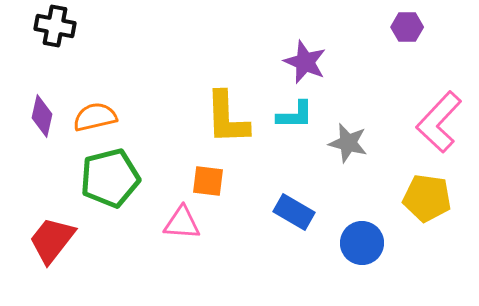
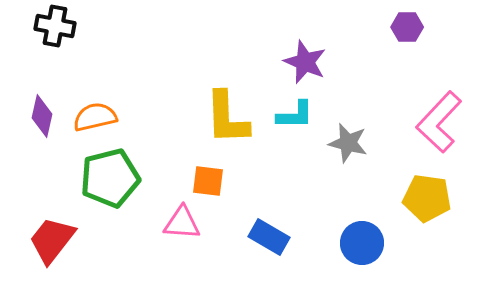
blue rectangle: moved 25 px left, 25 px down
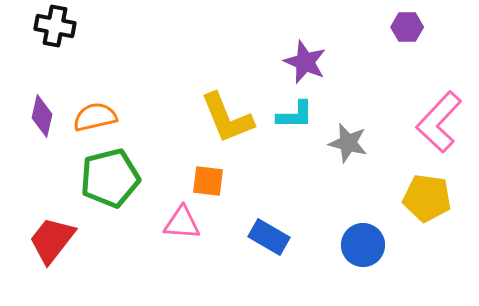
yellow L-shape: rotated 20 degrees counterclockwise
blue circle: moved 1 px right, 2 px down
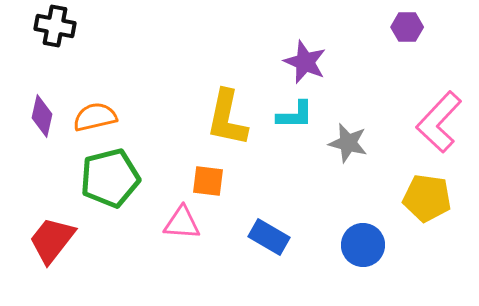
yellow L-shape: rotated 34 degrees clockwise
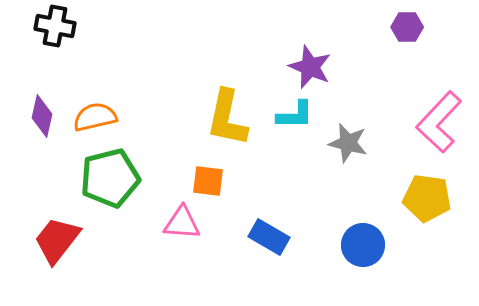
purple star: moved 5 px right, 5 px down
red trapezoid: moved 5 px right
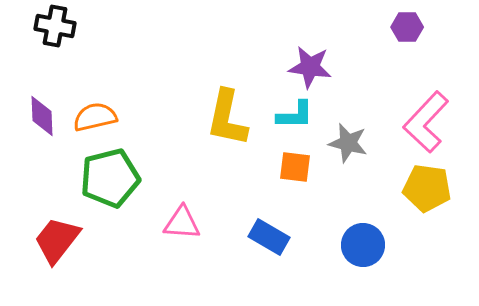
purple star: rotated 15 degrees counterclockwise
purple diamond: rotated 15 degrees counterclockwise
pink L-shape: moved 13 px left
orange square: moved 87 px right, 14 px up
yellow pentagon: moved 10 px up
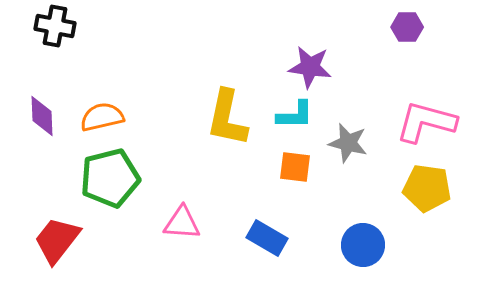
orange semicircle: moved 7 px right
pink L-shape: rotated 62 degrees clockwise
blue rectangle: moved 2 px left, 1 px down
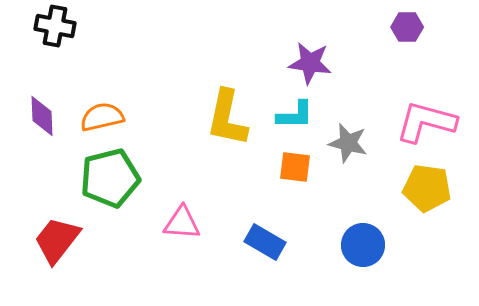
purple star: moved 4 px up
blue rectangle: moved 2 px left, 4 px down
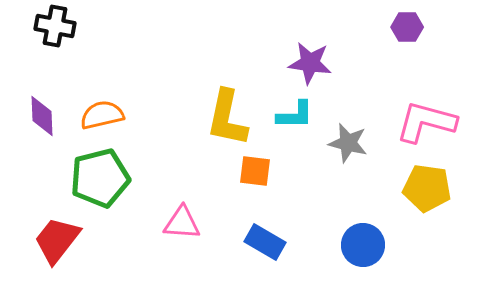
orange semicircle: moved 2 px up
orange square: moved 40 px left, 4 px down
green pentagon: moved 10 px left
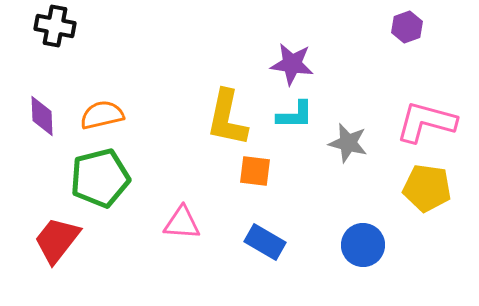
purple hexagon: rotated 20 degrees counterclockwise
purple star: moved 18 px left, 1 px down
